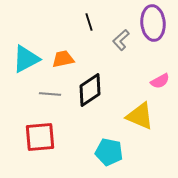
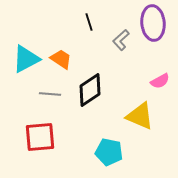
orange trapezoid: moved 2 px left; rotated 45 degrees clockwise
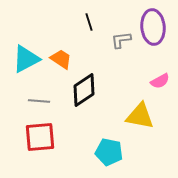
purple ellipse: moved 4 px down
gray L-shape: rotated 35 degrees clockwise
black diamond: moved 6 px left
gray line: moved 11 px left, 7 px down
yellow triangle: rotated 12 degrees counterclockwise
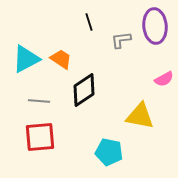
purple ellipse: moved 2 px right, 1 px up
pink semicircle: moved 4 px right, 2 px up
